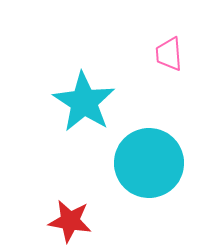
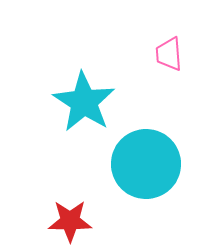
cyan circle: moved 3 px left, 1 px down
red star: rotated 9 degrees counterclockwise
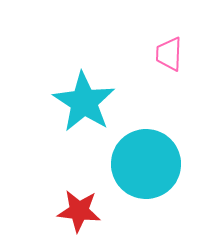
pink trapezoid: rotated 6 degrees clockwise
red star: moved 9 px right, 10 px up; rotated 6 degrees clockwise
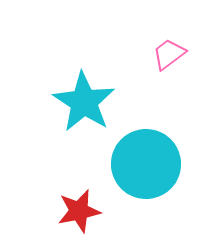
pink trapezoid: rotated 51 degrees clockwise
red star: rotated 18 degrees counterclockwise
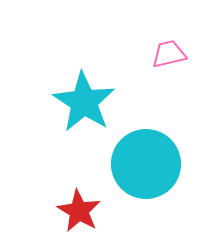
pink trapezoid: rotated 24 degrees clockwise
red star: rotated 30 degrees counterclockwise
